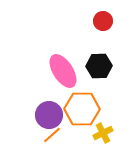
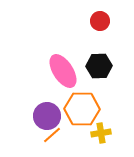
red circle: moved 3 px left
purple circle: moved 2 px left, 1 px down
yellow cross: moved 2 px left; rotated 18 degrees clockwise
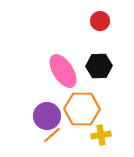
yellow cross: moved 2 px down
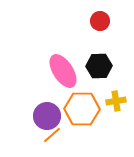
yellow cross: moved 15 px right, 34 px up
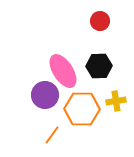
purple circle: moved 2 px left, 21 px up
orange line: rotated 12 degrees counterclockwise
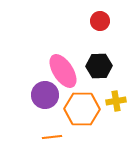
orange line: moved 2 px down; rotated 48 degrees clockwise
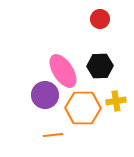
red circle: moved 2 px up
black hexagon: moved 1 px right
orange hexagon: moved 1 px right, 1 px up
orange line: moved 1 px right, 2 px up
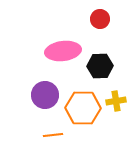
pink ellipse: moved 20 px up; rotated 64 degrees counterclockwise
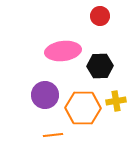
red circle: moved 3 px up
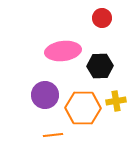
red circle: moved 2 px right, 2 px down
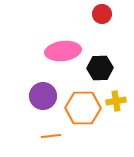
red circle: moved 4 px up
black hexagon: moved 2 px down
purple circle: moved 2 px left, 1 px down
orange line: moved 2 px left, 1 px down
